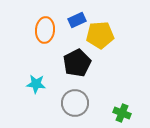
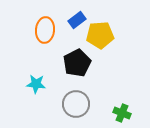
blue rectangle: rotated 12 degrees counterclockwise
gray circle: moved 1 px right, 1 px down
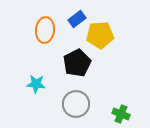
blue rectangle: moved 1 px up
green cross: moved 1 px left, 1 px down
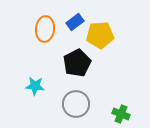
blue rectangle: moved 2 px left, 3 px down
orange ellipse: moved 1 px up
cyan star: moved 1 px left, 2 px down
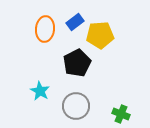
cyan star: moved 5 px right, 5 px down; rotated 24 degrees clockwise
gray circle: moved 2 px down
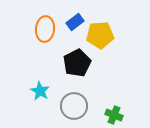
gray circle: moved 2 px left
green cross: moved 7 px left, 1 px down
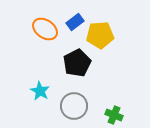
orange ellipse: rotated 60 degrees counterclockwise
